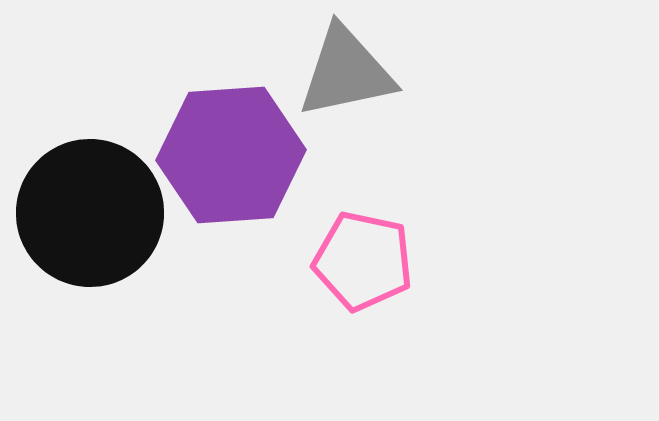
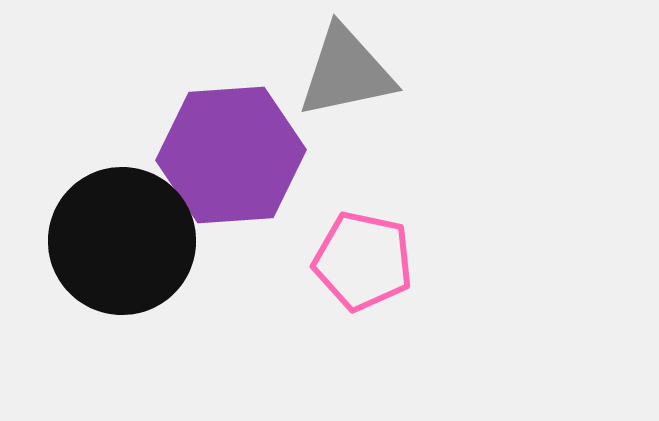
black circle: moved 32 px right, 28 px down
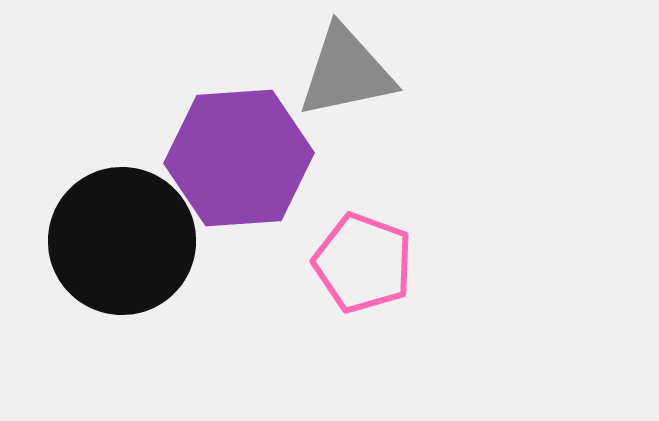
purple hexagon: moved 8 px right, 3 px down
pink pentagon: moved 2 px down; rotated 8 degrees clockwise
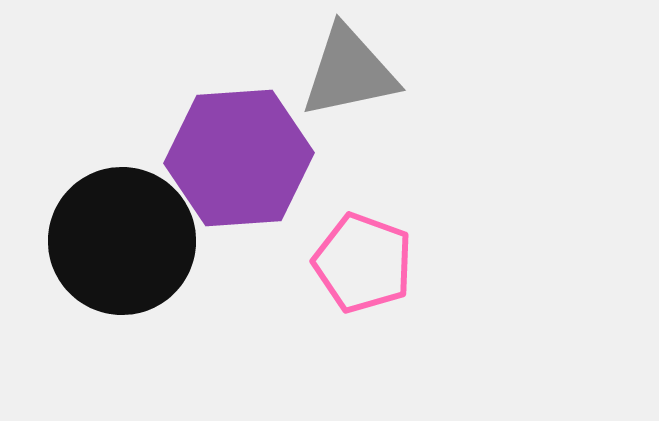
gray triangle: moved 3 px right
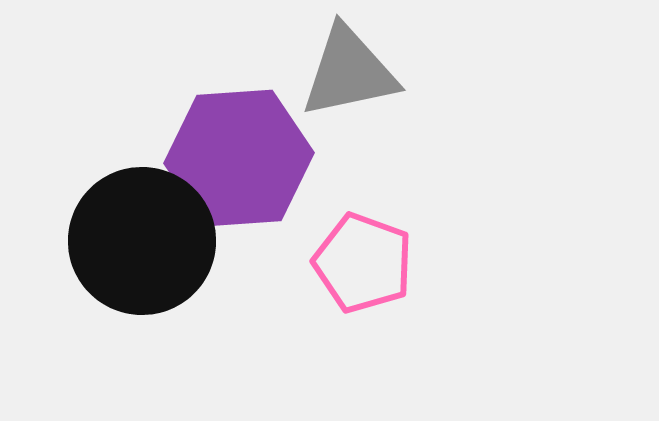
black circle: moved 20 px right
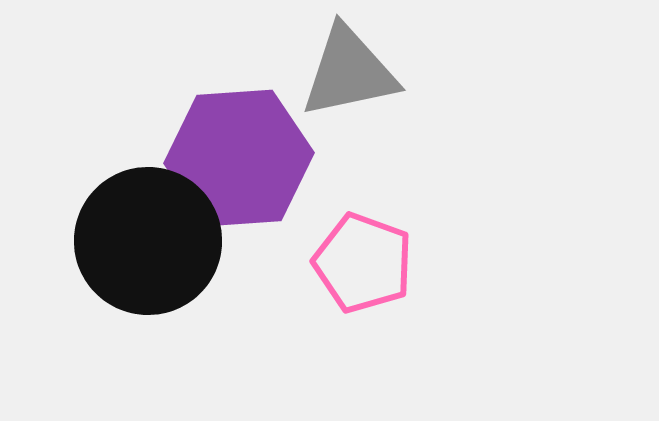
black circle: moved 6 px right
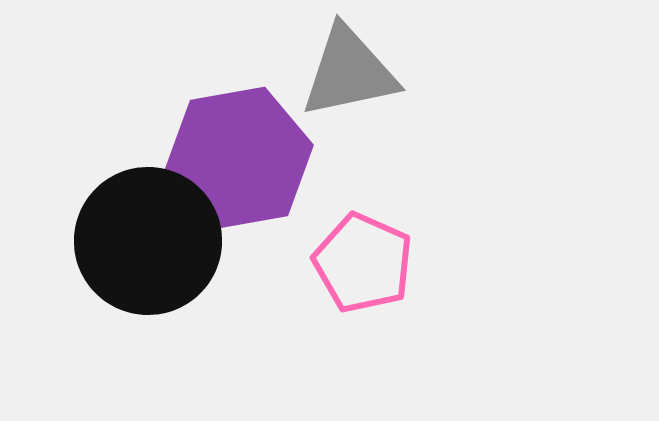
purple hexagon: rotated 6 degrees counterclockwise
pink pentagon: rotated 4 degrees clockwise
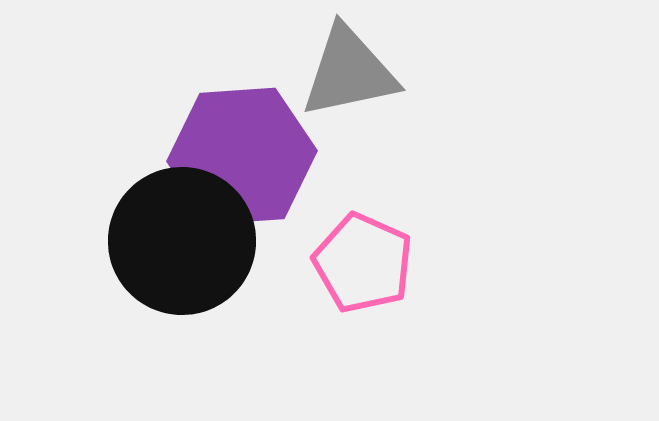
purple hexagon: moved 3 px right, 2 px up; rotated 6 degrees clockwise
black circle: moved 34 px right
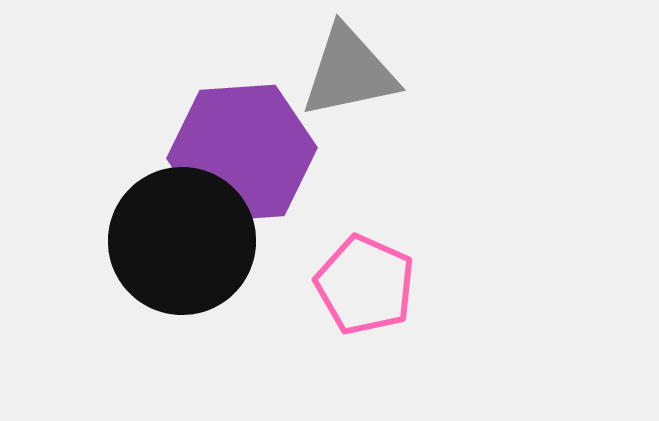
purple hexagon: moved 3 px up
pink pentagon: moved 2 px right, 22 px down
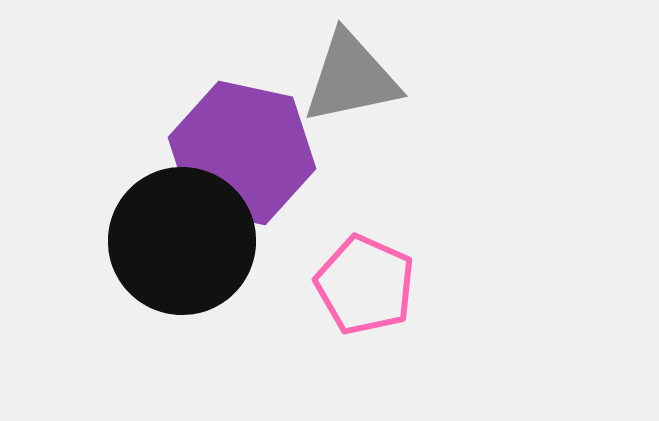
gray triangle: moved 2 px right, 6 px down
purple hexagon: rotated 16 degrees clockwise
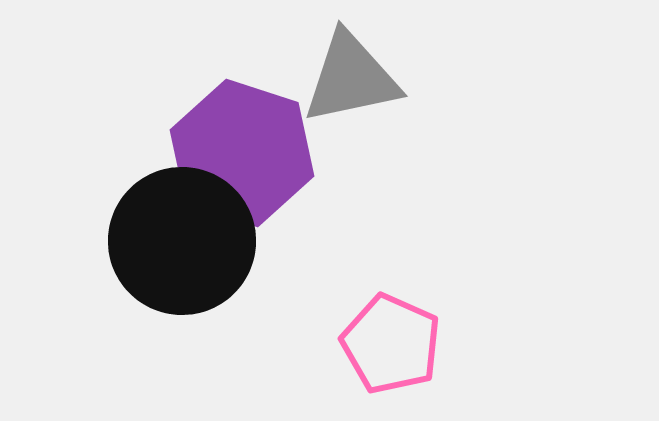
purple hexagon: rotated 6 degrees clockwise
pink pentagon: moved 26 px right, 59 px down
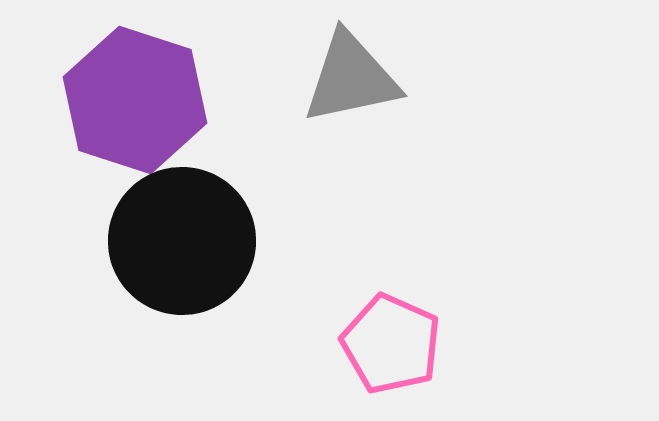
purple hexagon: moved 107 px left, 53 px up
